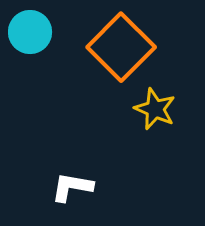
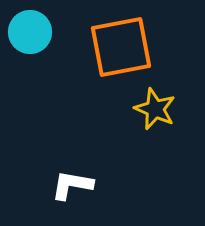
orange square: rotated 34 degrees clockwise
white L-shape: moved 2 px up
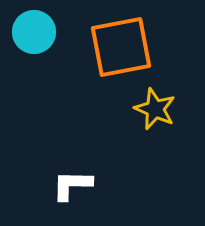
cyan circle: moved 4 px right
white L-shape: rotated 9 degrees counterclockwise
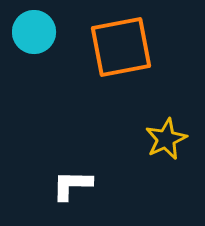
yellow star: moved 11 px right, 30 px down; rotated 24 degrees clockwise
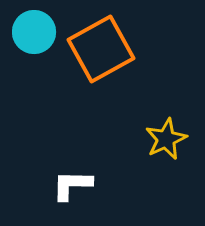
orange square: moved 20 px left, 2 px down; rotated 18 degrees counterclockwise
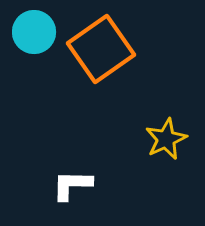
orange square: rotated 6 degrees counterclockwise
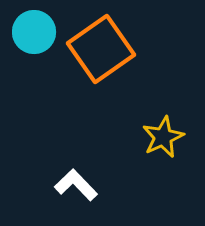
yellow star: moved 3 px left, 2 px up
white L-shape: moved 4 px right; rotated 45 degrees clockwise
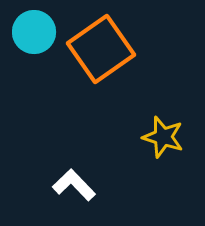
yellow star: rotated 30 degrees counterclockwise
white L-shape: moved 2 px left
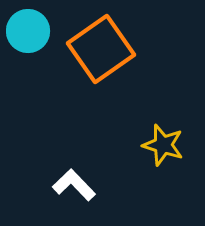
cyan circle: moved 6 px left, 1 px up
yellow star: moved 8 px down
